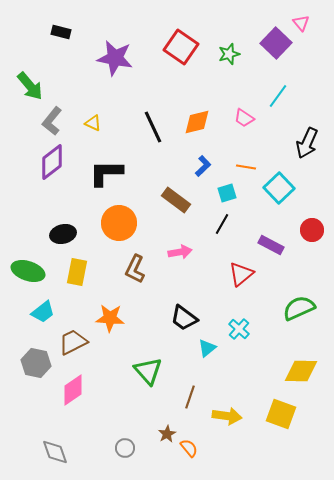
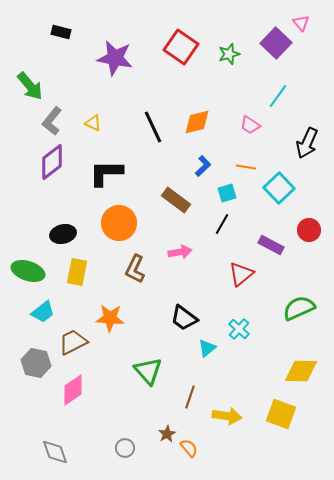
pink trapezoid at (244, 118): moved 6 px right, 7 px down
red circle at (312, 230): moved 3 px left
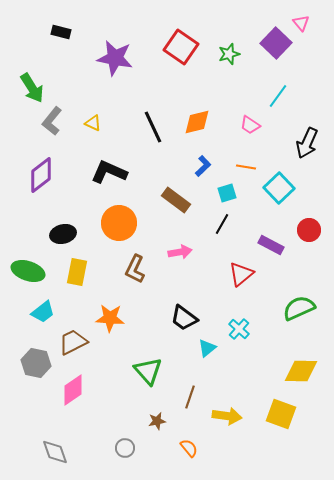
green arrow at (30, 86): moved 2 px right, 2 px down; rotated 8 degrees clockwise
purple diamond at (52, 162): moved 11 px left, 13 px down
black L-shape at (106, 173): moved 3 px right, 1 px up; rotated 24 degrees clockwise
brown star at (167, 434): moved 10 px left, 13 px up; rotated 18 degrees clockwise
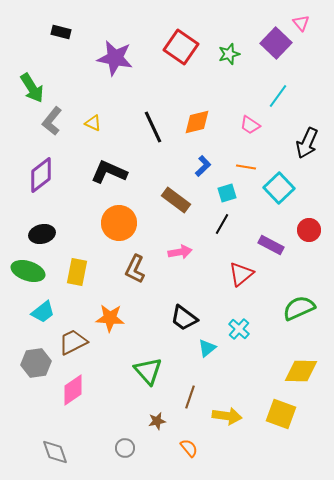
black ellipse at (63, 234): moved 21 px left
gray hexagon at (36, 363): rotated 20 degrees counterclockwise
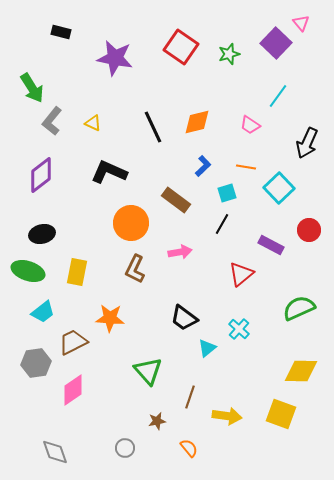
orange circle at (119, 223): moved 12 px right
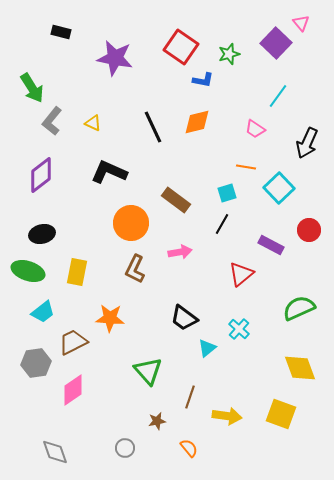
pink trapezoid at (250, 125): moved 5 px right, 4 px down
blue L-shape at (203, 166): moved 86 px up; rotated 55 degrees clockwise
yellow diamond at (301, 371): moved 1 px left, 3 px up; rotated 68 degrees clockwise
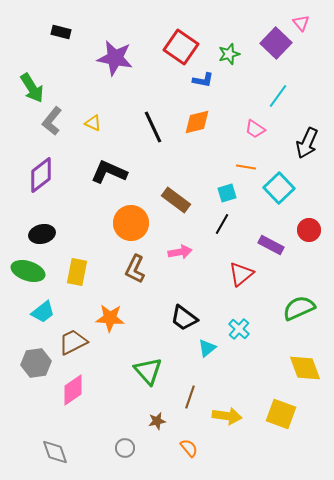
yellow diamond at (300, 368): moved 5 px right
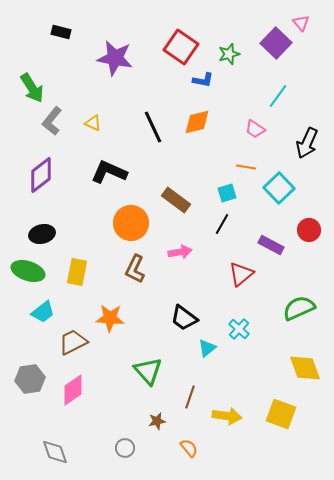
gray hexagon at (36, 363): moved 6 px left, 16 px down
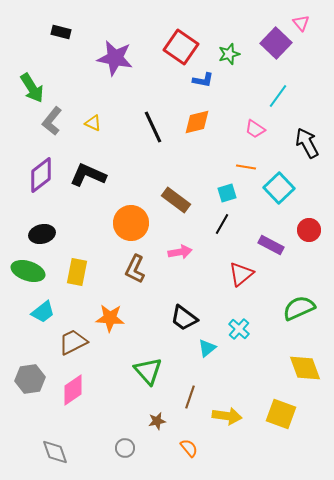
black arrow at (307, 143): rotated 128 degrees clockwise
black L-shape at (109, 172): moved 21 px left, 3 px down
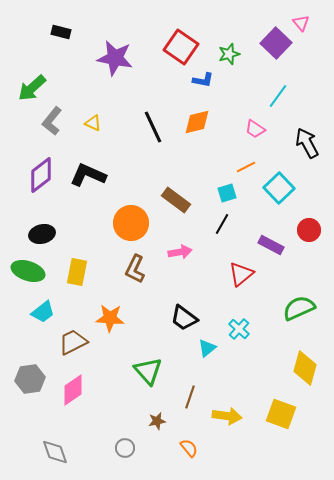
green arrow at (32, 88): rotated 80 degrees clockwise
orange line at (246, 167): rotated 36 degrees counterclockwise
yellow diamond at (305, 368): rotated 36 degrees clockwise
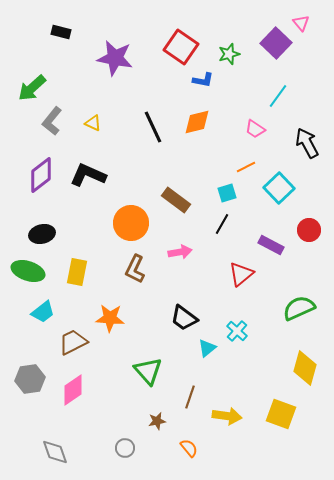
cyan cross at (239, 329): moved 2 px left, 2 px down
